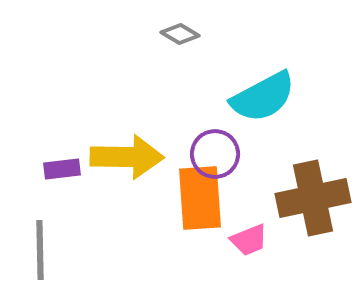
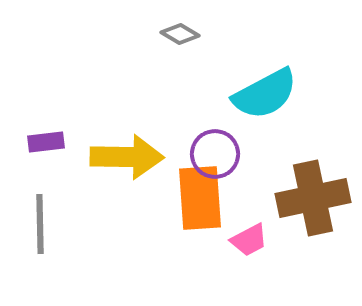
cyan semicircle: moved 2 px right, 3 px up
purple rectangle: moved 16 px left, 27 px up
pink trapezoid: rotated 6 degrees counterclockwise
gray line: moved 26 px up
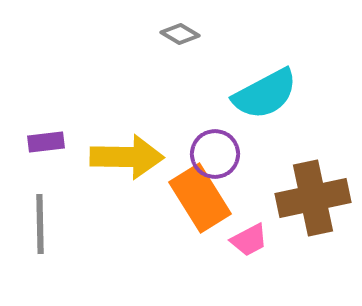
orange rectangle: rotated 28 degrees counterclockwise
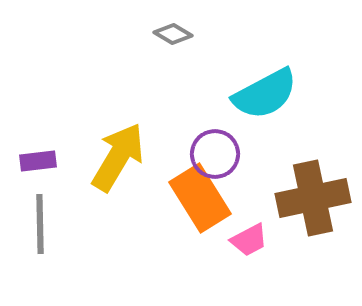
gray diamond: moved 7 px left
purple rectangle: moved 8 px left, 19 px down
yellow arrow: moved 9 px left; rotated 60 degrees counterclockwise
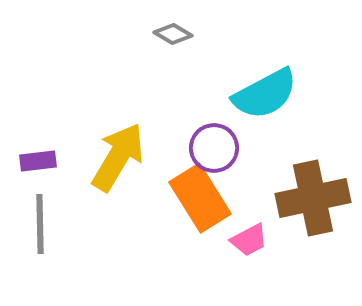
purple circle: moved 1 px left, 6 px up
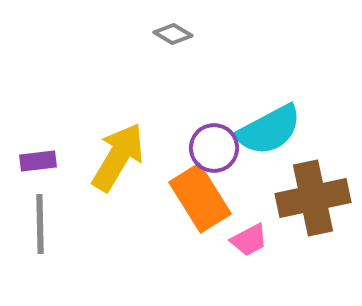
cyan semicircle: moved 4 px right, 36 px down
